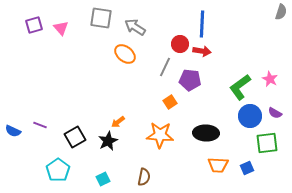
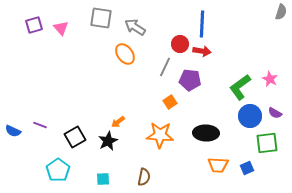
orange ellipse: rotated 15 degrees clockwise
cyan square: rotated 24 degrees clockwise
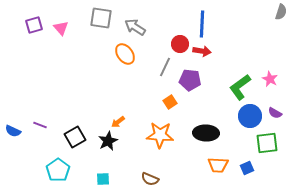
brown semicircle: moved 6 px right, 2 px down; rotated 102 degrees clockwise
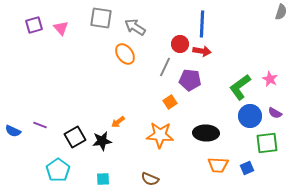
black star: moved 6 px left; rotated 18 degrees clockwise
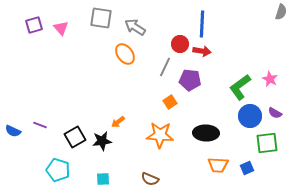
cyan pentagon: rotated 20 degrees counterclockwise
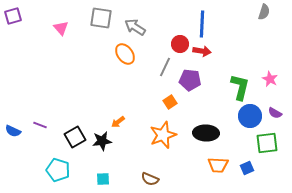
gray semicircle: moved 17 px left
purple square: moved 21 px left, 9 px up
green L-shape: rotated 140 degrees clockwise
orange star: moved 3 px right; rotated 24 degrees counterclockwise
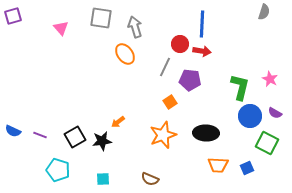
gray arrow: rotated 40 degrees clockwise
purple line: moved 10 px down
green square: rotated 35 degrees clockwise
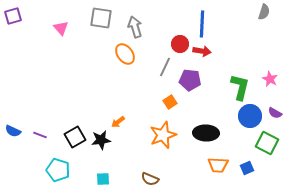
black star: moved 1 px left, 1 px up
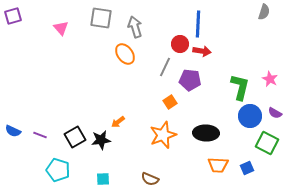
blue line: moved 4 px left
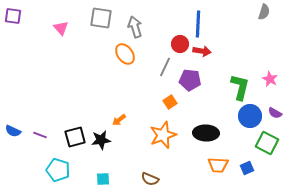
purple square: rotated 24 degrees clockwise
orange arrow: moved 1 px right, 2 px up
black square: rotated 15 degrees clockwise
